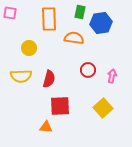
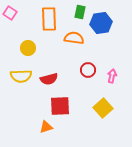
pink square: rotated 24 degrees clockwise
yellow circle: moved 1 px left
red semicircle: rotated 60 degrees clockwise
orange triangle: rotated 24 degrees counterclockwise
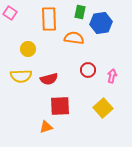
yellow circle: moved 1 px down
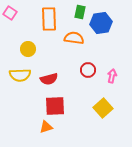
yellow semicircle: moved 1 px left, 1 px up
red square: moved 5 px left
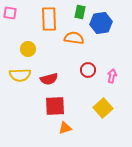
pink square: rotated 24 degrees counterclockwise
orange triangle: moved 19 px right, 1 px down
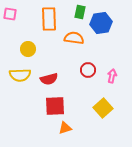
pink square: moved 1 px down
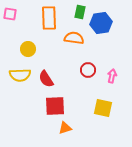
orange rectangle: moved 1 px up
red semicircle: moved 3 px left; rotated 72 degrees clockwise
yellow square: rotated 36 degrees counterclockwise
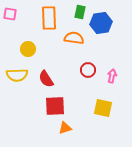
yellow semicircle: moved 3 px left
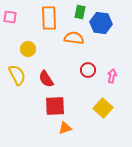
pink square: moved 3 px down
blue hexagon: rotated 15 degrees clockwise
yellow semicircle: rotated 115 degrees counterclockwise
yellow square: rotated 30 degrees clockwise
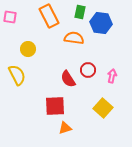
orange rectangle: moved 2 px up; rotated 25 degrees counterclockwise
red semicircle: moved 22 px right
